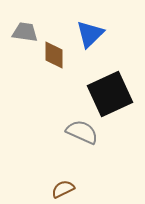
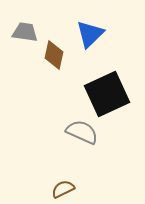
brown diamond: rotated 12 degrees clockwise
black square: moved 3 px left
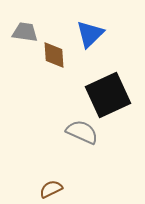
brown diamond: rotated 16 degrees counterclockwise
black square: moved 1 px right, 1 px down
brown semicircle: moved 12 px left
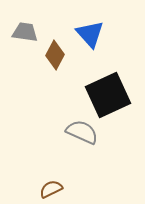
blue triangle: rotated 28 degrees counterclockwise
brown diamond: moved 1 px right; rotated 32 degrees clockwise
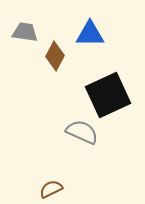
blue triangle: rotated 48 degrees counterclockwise
brown diamond: moved 1 px down
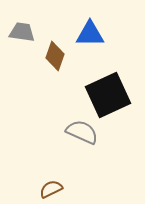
gray trapezoid: moved 3 px left
brown diamond: rotated 8 degrees counterclockwise
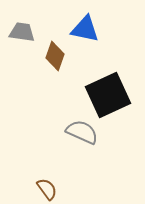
blue triangle: moved 5 px left, 5 px up; rotated 12 degrees clockwise
brown semicircle: moved 4 px left; rotated 80 degrees clockwise
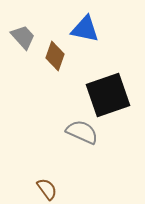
gray trapezoid: moved 1 px right, 5 px down; rotated 40 degrees clockwise
black square: rotated 6 degrees clockwise
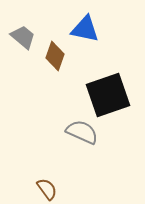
gray trapezoid: rotated 8 degrees counterclockwise
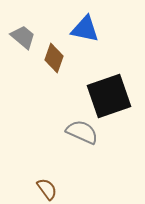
brown diamond: moved 1 px left, 2 px down
black square: moved 1 px right, 1 px down
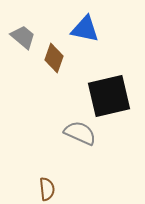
black square: rotated 6 degrees clockwise
gray semicircle: moved 2 px left, 1 px down
brown semicircle: rotated 30 degrees clockwise
